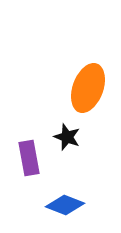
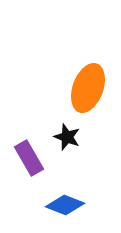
purple rectangle: rotated 20 degrees counterclockwise
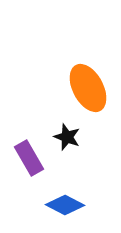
orange ellipse: rotated 48 degrees counterclockwise
blue diamond: rotated 6 degrees clockwise
